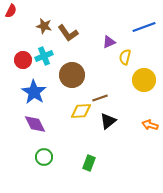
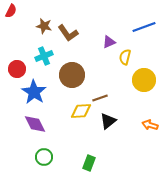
red circle: moved 6 px left, 9 px down
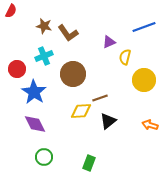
brown circle: moved 1 px right, 1 px up
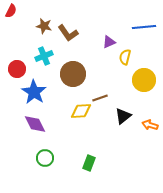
blue line: rotated 15 degrees clockwise
black triangle: moved 15 px right, 5 px up
green circle: moved 1 px right, 1 px down
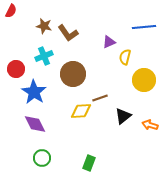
red circle: moved 1 px left
green circle: moved 3 px left
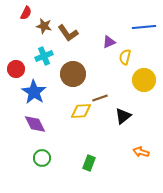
red semicircle: moved 15 px right, 2 px down
orange arrow: moved 9 px left, 27 px down
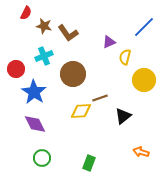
blue line: rotated 40 degrees counterclockwise
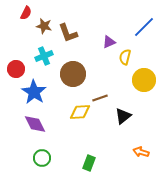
brown L-shape: rotated 15 degrees clockwise
yellow diamond: moved 1 px left, 1 px down
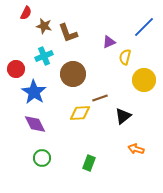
yellow diamond: moved 1 px down
orange arrow: moved 5 px left, 3 px up
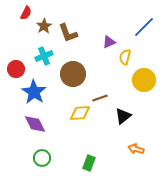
brown star: rotated 28 degrees clockwise
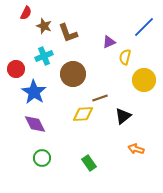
brown star: rotated 21 degrees counterclockwise
yellow diamond: moved 3 px right, 1 px down
green rectangle: rotated 56 degrees counterclockwise
